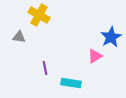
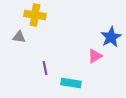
yellow cross: moved 4 px left; rotated 20 degrees counterclockwise
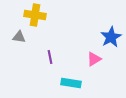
pink triangle: moved 1 px left, 3 px down
purple line: moved 5 px right, 11 px up
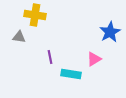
blue star: moved 1 px left, 5 px up
cyan rectangle: moved 9 px up
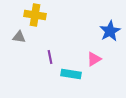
blue star: moved 1 px up
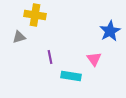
gray triangle: rotated 24 degrees counterclockwise
pink triangle: rotated 35 degrees counterclockwise
cyan rectangle: moved 2 px down
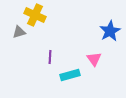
yellow cross: rotated 15 degrees clockwise
gray triangle: moved 5 px up
purple line: rotated 16 degrees clockwise
cyan rectangle: moved 1 px left, 1 px up; rotated 24 degrees counterclockwise
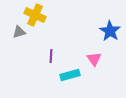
blue star: rotated 10 degrees counterclockwise
purple line: moved 1 px right, 1 px up
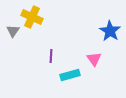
yellow cross: moved 3 px left, 2 px down
gray triangle: moved 6 px left, 1 px up; rotated 40 degrees counterclockwise
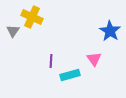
purple line: moved 5 px down
